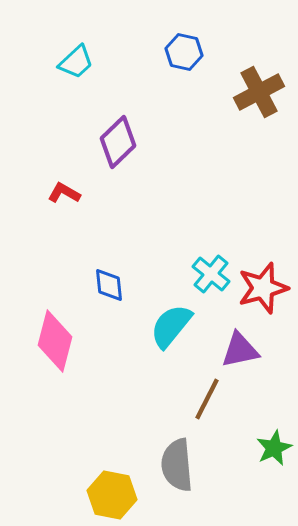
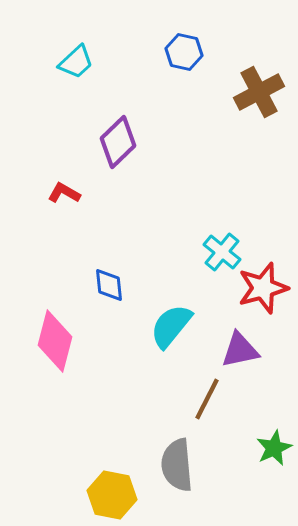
cyan cross: moved 11 px right, 22 px up
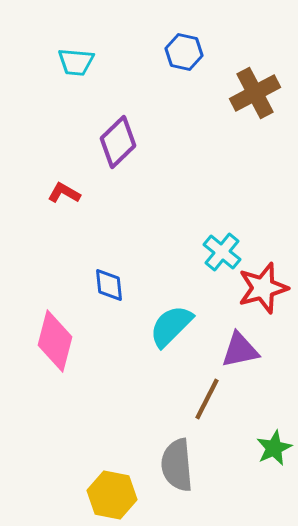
cyan trapezoid: rotated 48 degrees clockwise
brown cross: moved 4 px left, 1 px down
cyan semicircle: rotated 6 degrees clockwise
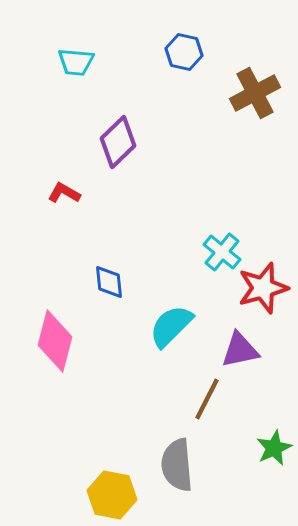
blue diamond: moved 3 px up
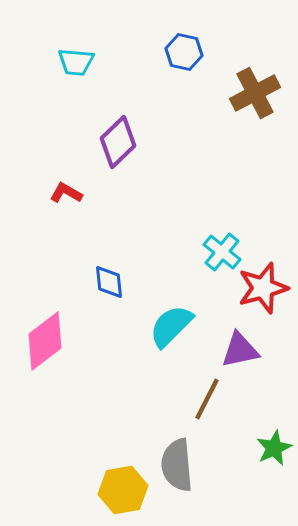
red L-shape: moved 2 px right
pink diamond: moved 10 px left; rotated 38 degrees clockwise
yellow hexagon: moved 11 px right, 5 px up; rotated 21 degrees counterclockwise
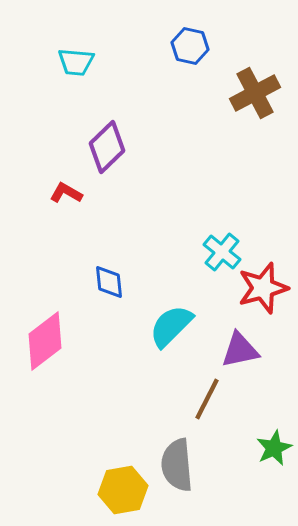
blue hexagon: moved 6 px right, 6 px up
purple diamond: moved 11 px left, 5 px down
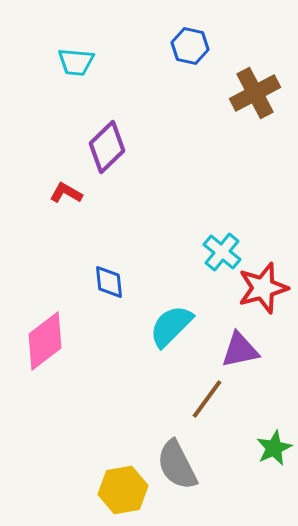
brown line: rotated 9 degrees clockwise
gray semicircle: rotated 22 degrees counterclockwise
